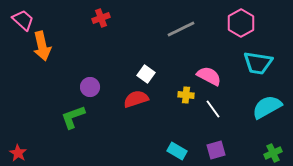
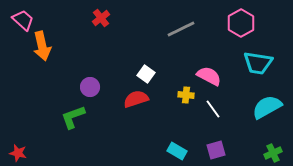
red cross: rotated 18 degrees counterclockwise
red star: rotated 18 degrees counterclockwise
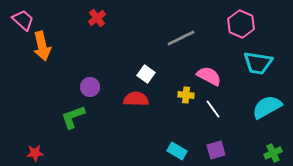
red cross: moved 4 px left
pink hexagon: moved 1 px down; rotated 8 degrees counterclockwise
gray line: moved 9 px down
red semicircle: rotated 20 degrees clockwise
red star: moved 17 px right; rotated 18 degrees counterclockwise
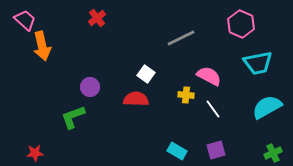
pink trapezoid: moved 2 px right
cyan trapezoid: rotated 20 degrees counterclockwise
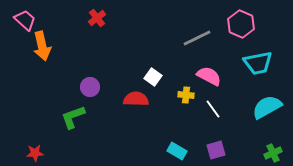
gray line: moved 16 px right
white square: moved 7 px right, 3 px down
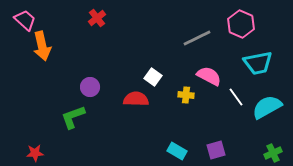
white line: moved 23 px right, 12 px up
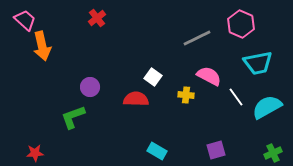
cyan rectangle: moved 20 px left
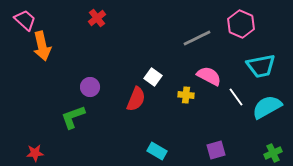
cyan trapezoid: moved 3 px right, 3 px down
red semicircle: rotated 110 degrees clockwise
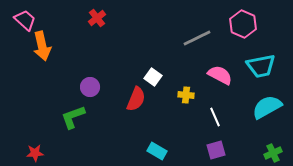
pink hexagon: moved 2 px right
pink semicircle: moved 11 px right, 1 px up
white line: moved 21 px left, 20 px down; rotated 12 degrees clockwise
